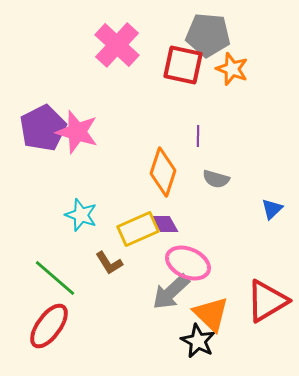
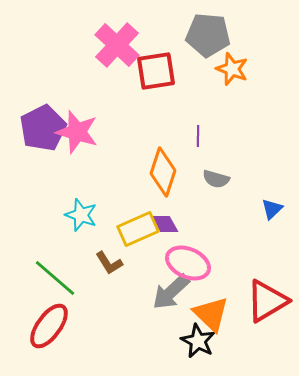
red square: moved 27 px left, 6 px down; rotated 21 degrees counterclockwise
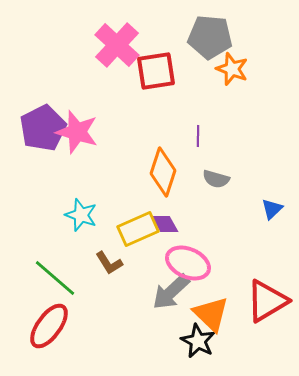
gray pentagon: moved 2 px right, 2 px down
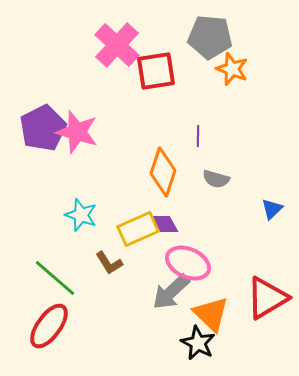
red triangle: moved 3 px up
black star: moved 2 px down
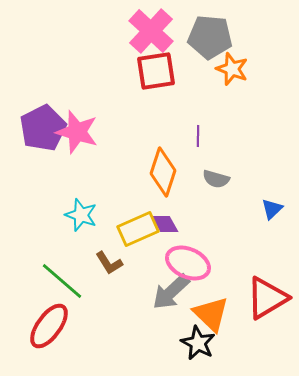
pink cross: moved 34 px right, 14 px up
green line: moved 7 px right, 3 px down
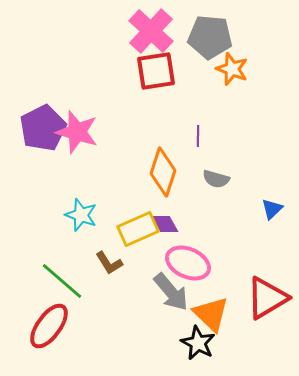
gray arrow: rotated 87 degrees counterclockwise
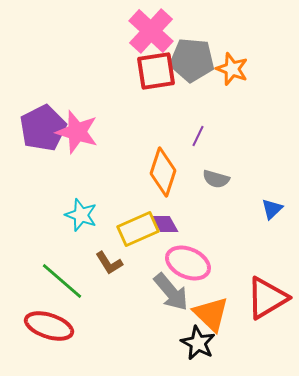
gray pentagon: moved 18 px left, 23 px down
purple line: rotated 25 degrees clockwise
red ellipse: rotated 72 degrees clockwise
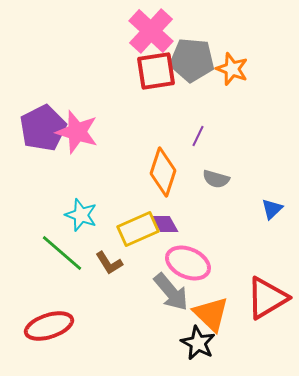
green line: moved 28 px up
red ellipse: rotated 36 degrees counterclockwise
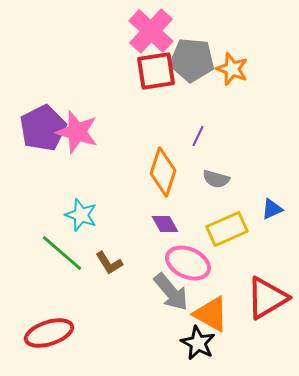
blue triangle: rotated 20 degrees clockwise
yellow rectangle: moved 89 px right
orange triangle: rotated 15 degrees counterclockwise
red ellipse: moved 7 px down
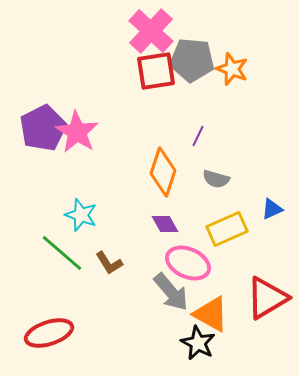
pink star: rotated 15 degrees clockwise
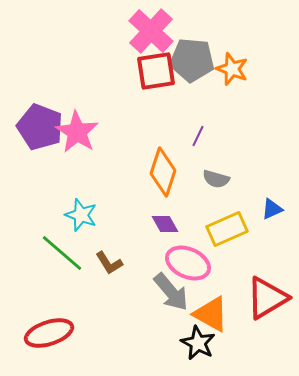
purple pentagon: moved 3 px left, 1 px up; rotated 24 degrees counterclockwise
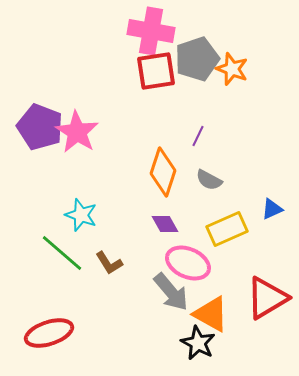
pink cross: rotated 33 degrees counterclockwise
gray pentagon: moved 5 px right, 1 px up; rotated 24 degrees counterclockwise
gray semicircle: moved 7 px left, 1 px down; rotated 12 degrees clockwise
